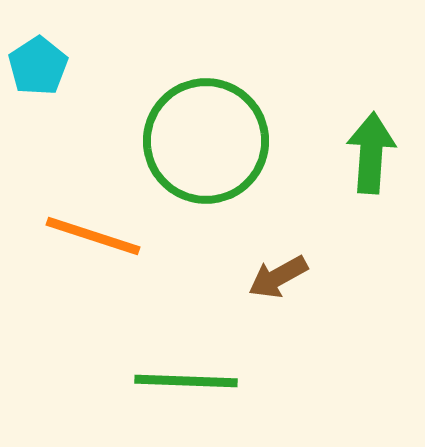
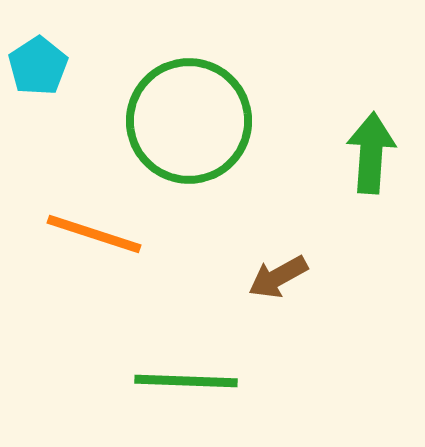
green circle: moved 17 px left, 20 px up
orange line: moved 1 px right, 2 px up
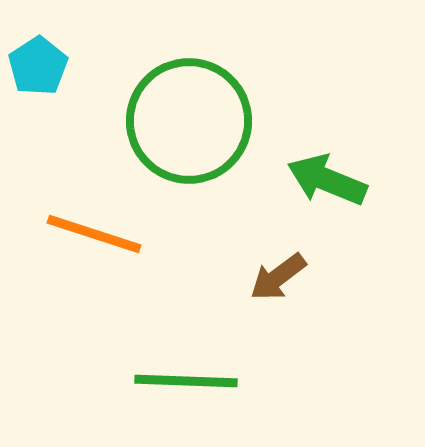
green arrow: moved 44 px left, 27 px down; rotated 72 degrees counterclockwise
brown arrow: rotated 8 degrees counterclockwise
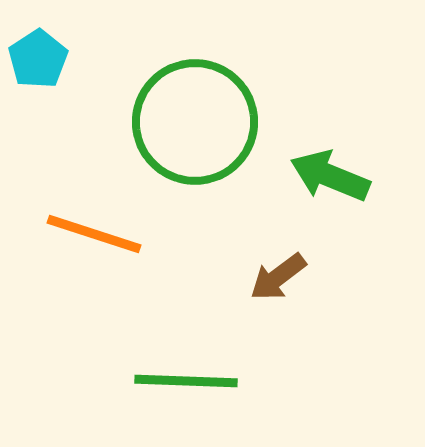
cyan pentagon: moved 7 px up
green circle: moved 6 px right, 1 px down
green arrow: moved 3 px right, 4 px up
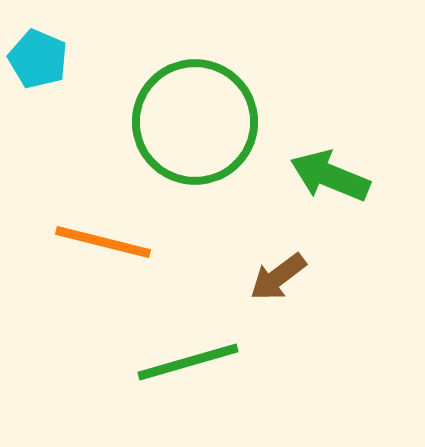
cyan pentagon: rotated 16 degrees counterclockwise
orange line: moved 9 px right, 8 px down; rotated 4 degrees counterclockwise
green line: moved 2 px right, 19 px up; rotated 18 degrees counterclockwise
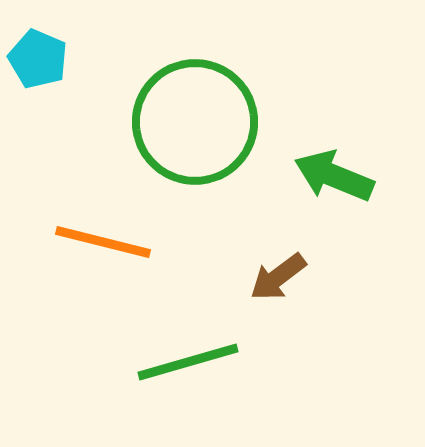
green arrow: moved 4 px right
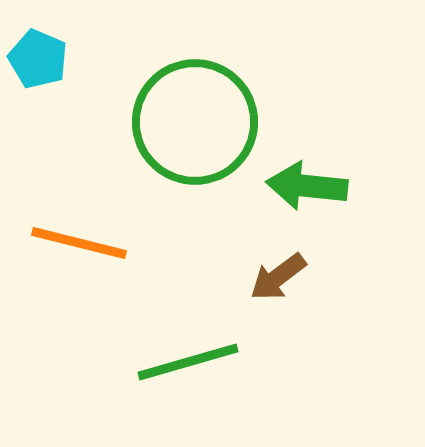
green arrow: moved 27 px left, 10 px down; rotated 16 degrees counterclockwise
orange line: moved 24 px left, 1 px down
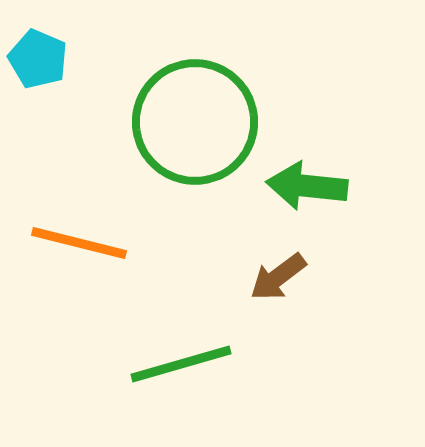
green line: moved 7 px left, 2 px down
